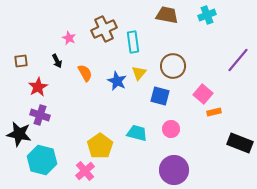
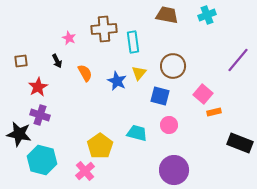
brown cross: rotated 20 degrees clockwise
pink circle: moved 2 px left, 4 px up
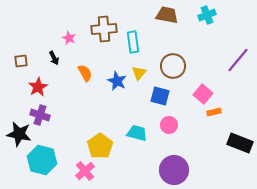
black arrow: moved 3 px left, 3 px up
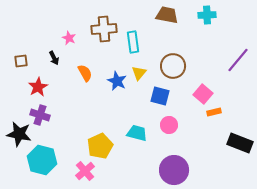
cyan cross: rotated 18 degrees clockwise
yellow pentagon: rotated 10 degrees clockwise
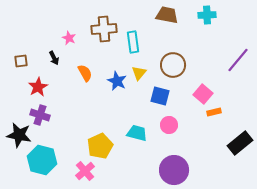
brown circle: moved 1 px up
black star: moved 1 px down
black rectangle: rotated 60 degrees counterclockwise
